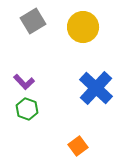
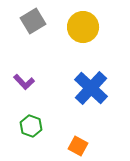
blue cross: moved 5 px left
green hexagon: moved 4 px right, 17 px down
orange square: rotated 24 degrees counterclockwise
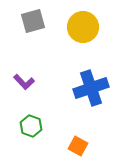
gray square: rotated 15 degrees clockwise
blue cross: rotated 28 degrees clockwise
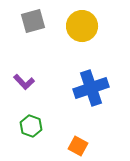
yellow circle: moved 1 px left, 1 px up
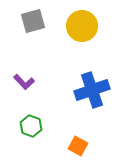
blue cross: moved 1 px right, 2 px down
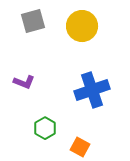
purple L-shape: rotated 25 degrees counterclockwise
green hexagon: moved 14 px right, 2 px down; rotated 10 degrees clockwise
orange square: moved 2 px right, 1 px down
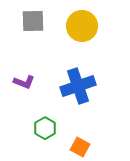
gray square: rotated 15 degrees clockwise
blue cross: moved 14 px left, 4 px up
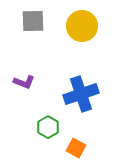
blue cross: moved 3 px right, 8 px down
green hexagon: moved 3 px right, 1 px up
orange square: moved 4 px left, 1 px down
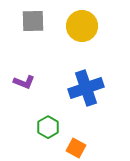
blue cross: moved 5 px right, 6 px up
